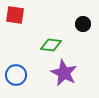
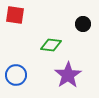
purple star: moved 4 px right, 2 px down; rotated 12 degrees clockwise
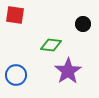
purple star: moved 4 px up
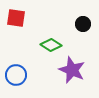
red square: moved 1 px right, 3 px down
green diamond: rotated 25 degrees clockwise
purple star: moved 4 px right, 1 px up; rotated 16 degrees counterclockwise
